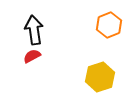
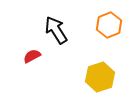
black arrow: moved 22 px right; rotated 24 degrees counterclockwise
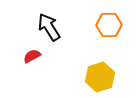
orange hexagon: rotated 20 degrees clockwise
black arrow: moved 7 px left, 3 px up
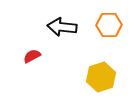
black arrow: moved 13 px right; rotated 52 degrees counterclockwise
yellow hexagon: moved 1 px right
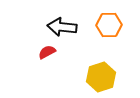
red semicircle: moved 15 px right, 4 px up
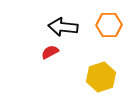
black arrow: moved 1 px right
red semicircle: moved 3 px right
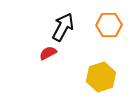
black arrow: rotated 112 degrees clockwise
red semicircle: moved 2 px left, 1 px down
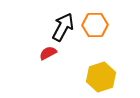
orange hexagon: moved 14 px left
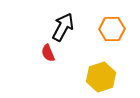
orange hexagon: moved 17 px right, 4 px down
red semicircle: rotated 84 degrees counterclockwise
